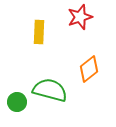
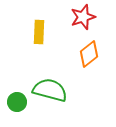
red star: moved 3 px right
orange diamond: moved 15 px up
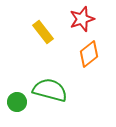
red star: moved 1 px left, 2 px down
yellow rectangle: moved 4 px right; rotated 40 degrees counterclockwise
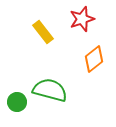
orange diamond: moved 5 px right, 5 px down
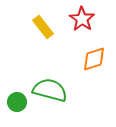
red star: rotated 20 degrees counterclockwise
yellow rectangle: moved 5 px up
orange diamond: rotated 20 degrees clockwise
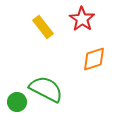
green semicircle: moved 4 px left, 1 px up; rotated 12 degrees clockwise
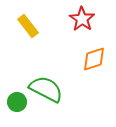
yellow rectangle: moved 15 px left, 1 px up
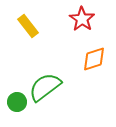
green semicircle: moved 1 px left, 2 px up; rotated 64 degrees counterclockwise
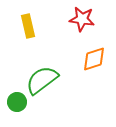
red star: rotated 25 degrees counterclockwise
yellow rectangle: rotated 25 degrees clockwise
green semicircle: moved 3 px left, 7 px up
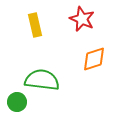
red star: rotated 15 degrees clockwise
yellow rectangle: moved 7 px right, 1 px up
green semicircle: rotated 44 degrees clockwise
